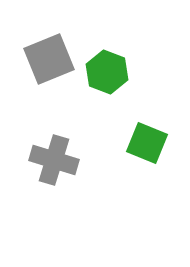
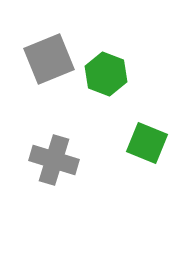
green hexagon: moved 1 px left, 2 px down
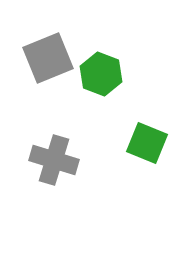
gray square: moved 1 px left, 1 px up
green hexagon: moved 5 px left
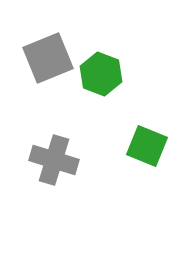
green square: moved 3 px down
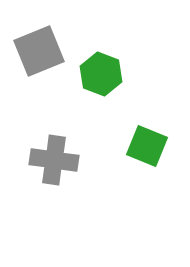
gray square: moved 9 px left, 7 px up
gray cross: rotated 9 degrees counterclockwise
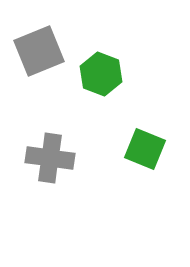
green square: moved 2 px left, 3 px down
gray cross: moved 4 px left, 2 px up
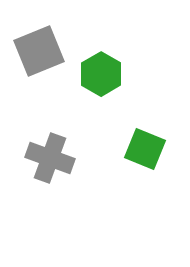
green hexagon: rotated 9 degrees clockwise
gray cross: rotated 12 degrees clockwise
